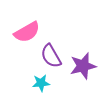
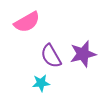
pink semicircle: moved 10 px up
purple star: moved 12 px up
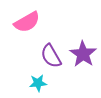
purple star: rotated 24 degrees counterclockwise
cyan star: moved 3 px left
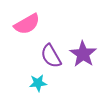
pink semicircle: moved 2 px down
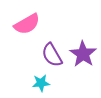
purple semicircle: moved 1 px right, 1 px up
cyan star: moved 3 px right
